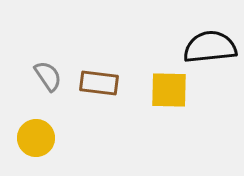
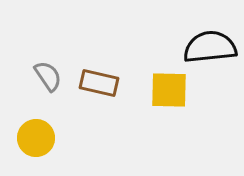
brown rectangle: rotated 6 degrees clockwise
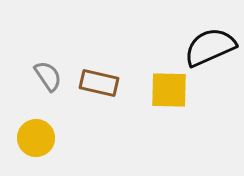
black semicircle: rotated 18 degrees counterclockwise
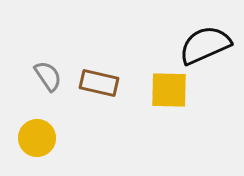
black semicircle: moved 5 px left, 2 px up
yellow circle: moved 1 px right
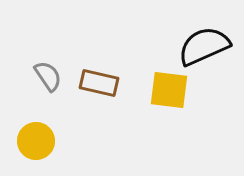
black semicircle: moved 1 px left, 1 px down
yellow square: rotated 6 degrees clockwise
yellow circle: moved 1 px left, 3 px down
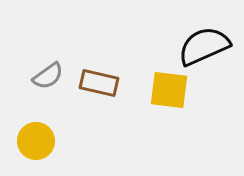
gray semicircle: rotated 88 degrees clockwise
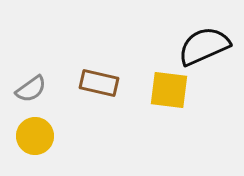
gray semicircle: moved 17 px left, 13 px down
yellow circle: moved 1 px left, 5 px up
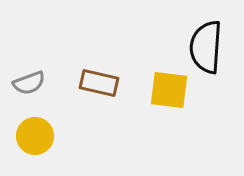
black semicircle: moved 2 px right, 1 px down; rotated 62 degrees counterclockwise
gray semicircle: moved 2 px left, 6 px up; rotated 16 degrees clockwise
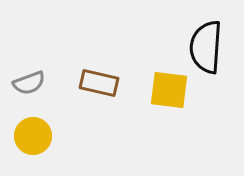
yellow circle: moved 2 px left
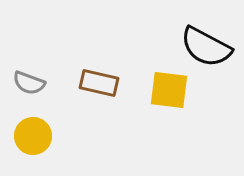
black semicircle: rotated 66 degrees counterclockwise
gray semicircle: rotated 40 degrees clockwise
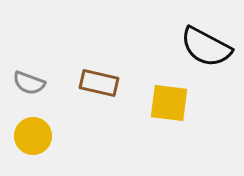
yellow square: moved 13 px down
